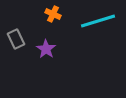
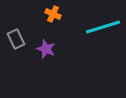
cyan line: moved 5 px right, 6 px down
purple star: rotated 12 degrees counterclockwise
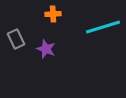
orange cross: rotated 28 degrees counterclockwise
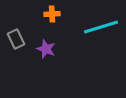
orange cross: moved 1 px left
cyan line: moved 2 px left
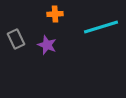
orange cross: moved 3 px right
purple star: moved 1 px right, 4 px up
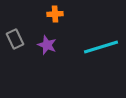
cyan line: moved 20 px down
gray rectangle: moved 1 px left
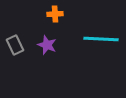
gray rectangle: moved 6 px down
cyan line: moved 8 px up; rotated 20 degrees clockwise
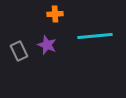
cyan line: moved 6 px left, 3 px up; rotated 8 degrees counterclockwise
gray rectangle: moved 4 px right, 6 px down
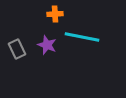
cyan line: moved 13 px left, 1 px down; rotated 16 degrees clockwise
gray rectangle: moved 2 px left, 2 px up
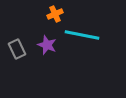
orange cross: rotated 21 degrees counterclockwise
cyan line: moved 2 px up
